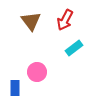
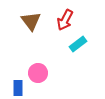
cyan rectangle: moved 4 px right, 4 px up
pink circle: moved 1 px right, 1 px down
blue rectangle: moved 3 px right
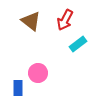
brown triangle: rotated 15 degrees counterclockwise
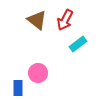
brown triangle: moved 6 px right, 1 px up
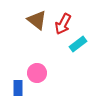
red arrow: moved 2 px left, 4 px down
pink circle: moved 1 px left
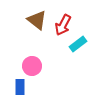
red arrow: moved 1 px down
pink circle: moved 5 px left, 7 px up
blue rectangle: moved 2 px right, 1 px up
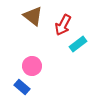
brown triangle: moved 4 px left, 4 px up
blue rectangle: moved 2 px right; rotated 49 degrees counterclockwise
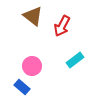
red arrow: moved 1 px left, 1 px down
cyan rectangle: moved 3 px left, 16 px down
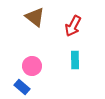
brown triangle: moved 2 px right, 1 px down
red arrow: moved 11 px right
cyan rectangle: rotated 54 degrees counterclockwise
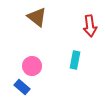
brown triangle: moved 2 px right
red arrow: moved 17 px right; rotated 35 degrees counterclockwise
cyan rectangle: rotated 12 degrees clockwise
